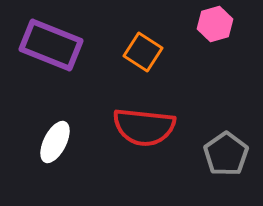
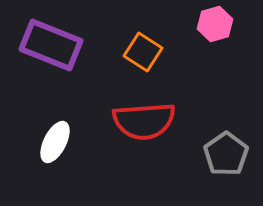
red semicircle: moved 6 px up; rotated 10 degrees counterclockwise
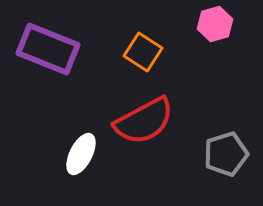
purple rectangle: moved 3 px left, 4 px down
red semicircle: rotated 24 degrees counterclockwise
white ellipse: moved 26 px right, 12 px down
gray pentagon: rotated 18 degrees clockwise
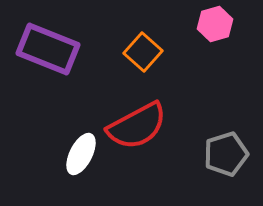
orange square: rotated 9 degrees clockwise
red semicircle: moved 7 px left, 5 px down
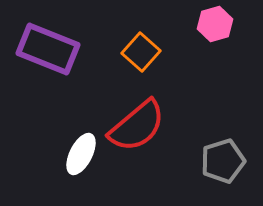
orange square: moved 2 px left
red semicircle: rotated 12 degrees counterclockwise
gray pentagon: moved 3 px left, 7 px down
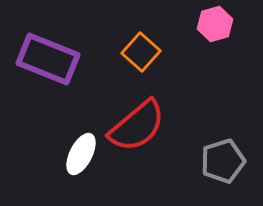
purple rectangle: moved 10 px down
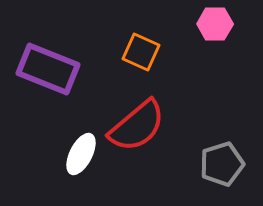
pink hexagon: rotated 16 degrees clockwise
orange square: rotated 18 degrees counterclockwise
purple rectangle: moved 10 px down
gray pentagon: moved 1 px left, 3 px down
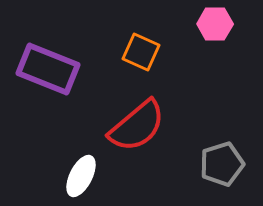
white ellipse: moved 22 px down
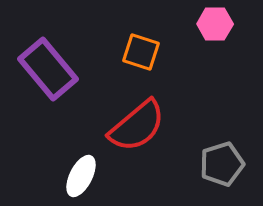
orange square: rotated 6 degrees counterclockwise
purple rectangle: rotated 28 degrees clockwise
